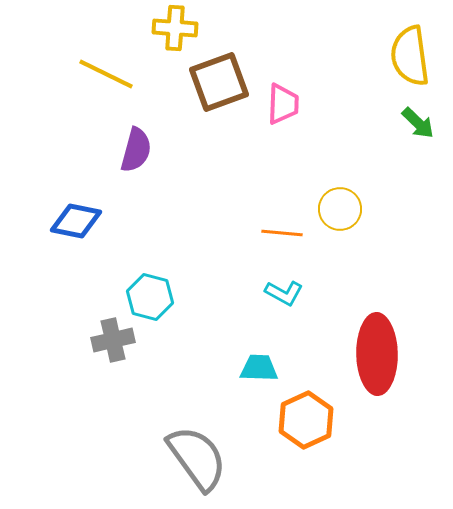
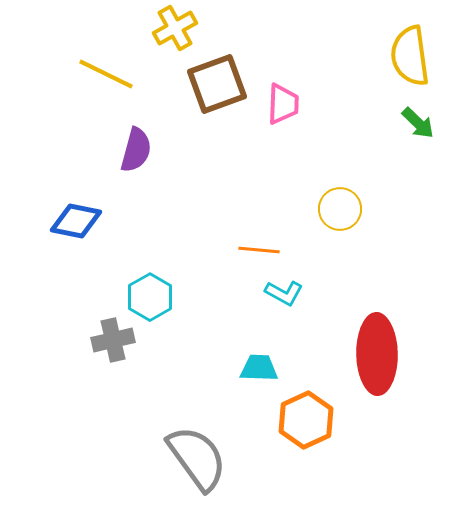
yellow cross: rotated 33 degrees counterclockwise
brown square: moved 2 px left, 2 px down
orange line: moved 23 px left, 17 px down
cyan hexagon: rotated 15 degrees clockwise
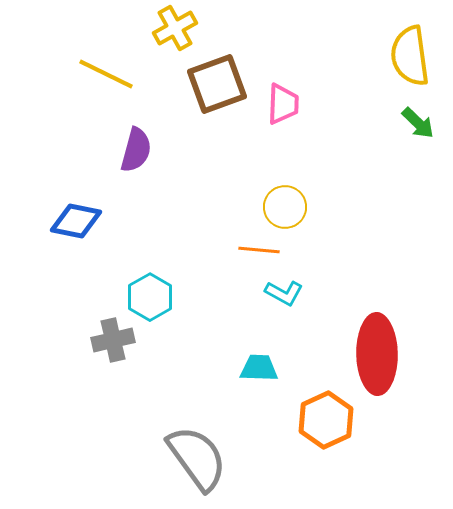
yellow circle: moved 55 px left, 2 px up
orange hexagon: moved 20 px right
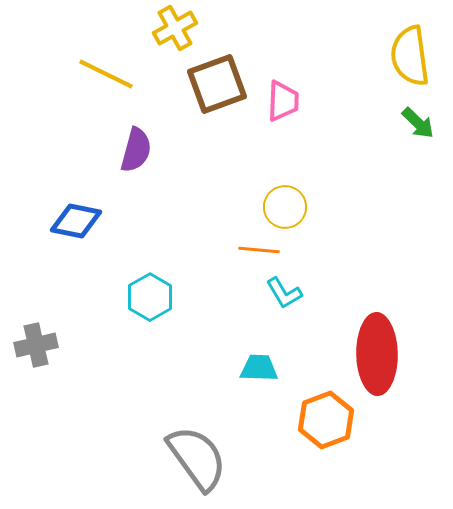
pink trapezoid: moved 3 px up
cyan L-shape: rotated 30 degrees clockwise
gray cross: moved 77 px left, 5 px down
orange hexagon: rotated 4 degrees clockwise
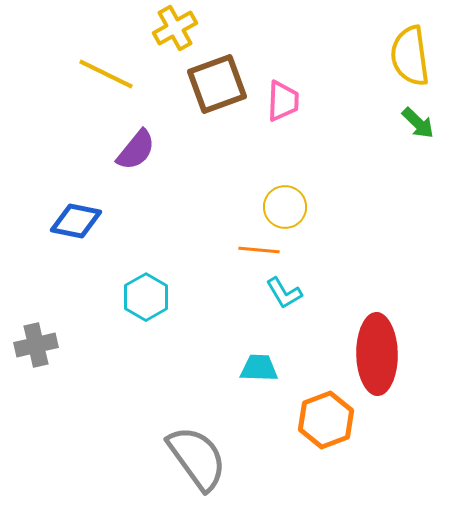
purple semicircle: rotated 24 degrees clockwise
cyan hexagon: moved 4 px left
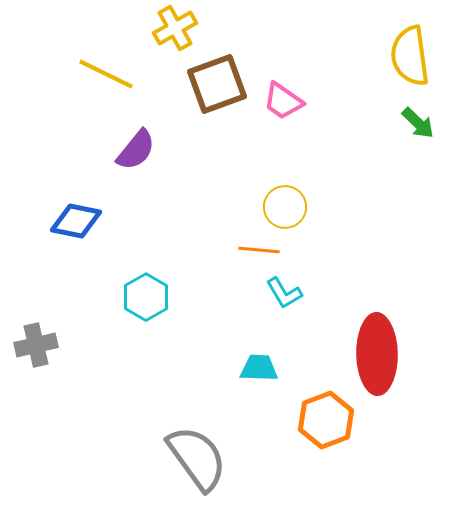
pink trapezoid: rotated 123 degrees clockwise
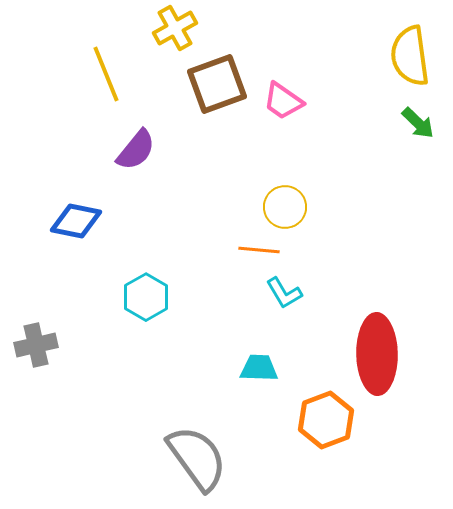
yellow line: rotated 42 degrees clockwise
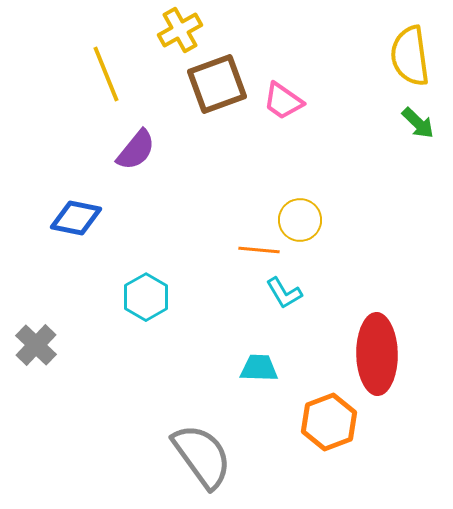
yellow cross: moved 5 px right, 2 px down
yellow circle: moved 15 px right, 13 px down
blue diamond: moved 3 px up
gray cross: rotated 33 degrees counterclockwise
orange hexagon: moved 3 px right, 2 px down
gray semicircle: moved 5 px right, 2 px up
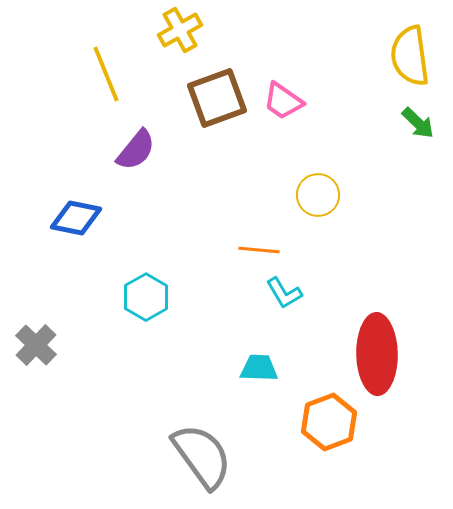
brown square: moved 14 px down
yellow circle: moved 18 px right, 25 px up
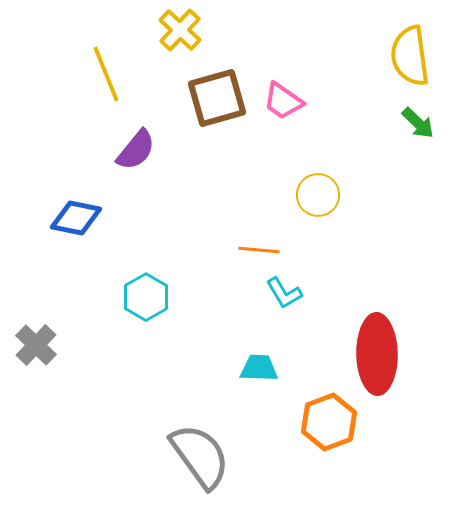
yellow cross: rotated 18 degrees counterclockwise
brown square: rotated 4 degrees clockwise
gray semicircle: moved 2 px left
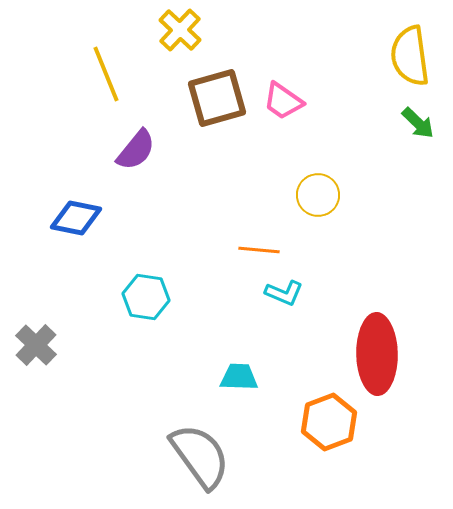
cyan L-shape: rotated 36 degrees counterclockwise
cyan hexagon: rotated 21 degrees counterclockwise
cyan trapezoid: moved 20 px left, 9 px down
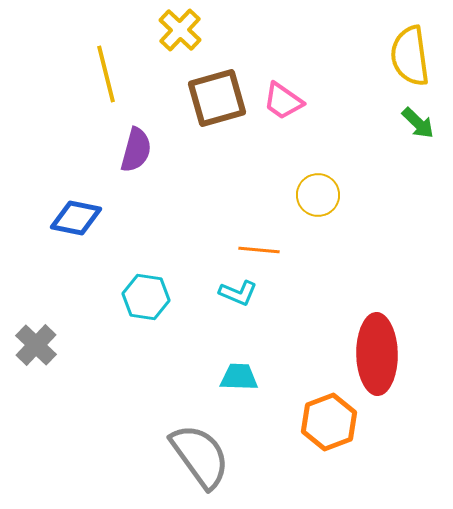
yellow line: rotated 8 degrees clockwise
purple semicircle: rotated 24 degrees counterclockwise
cyan L-shape: moved 46 px left
